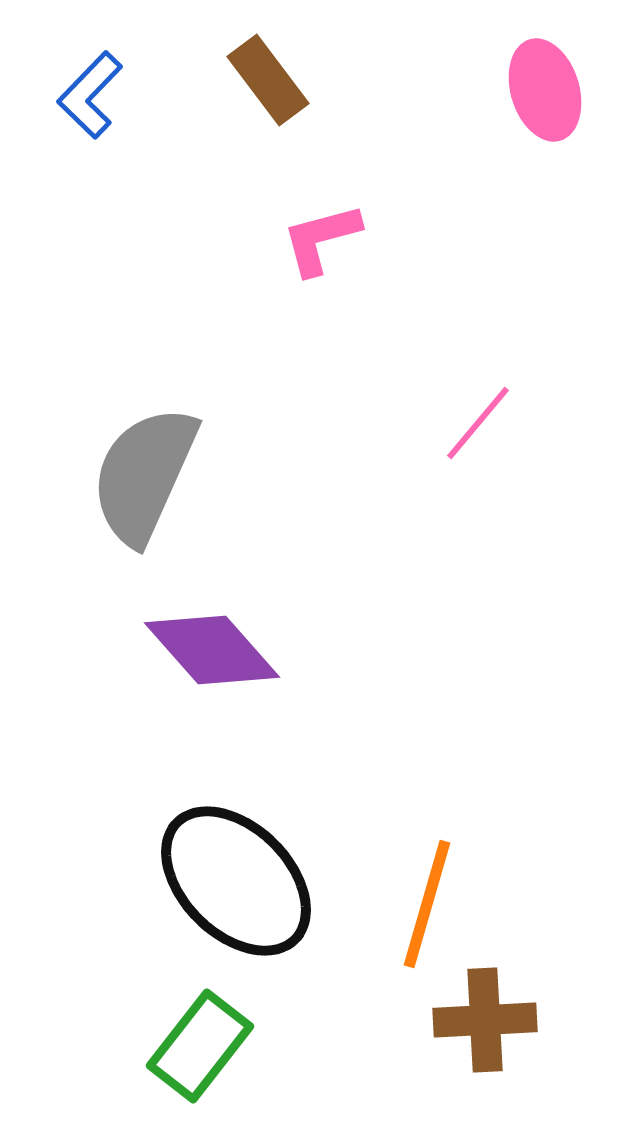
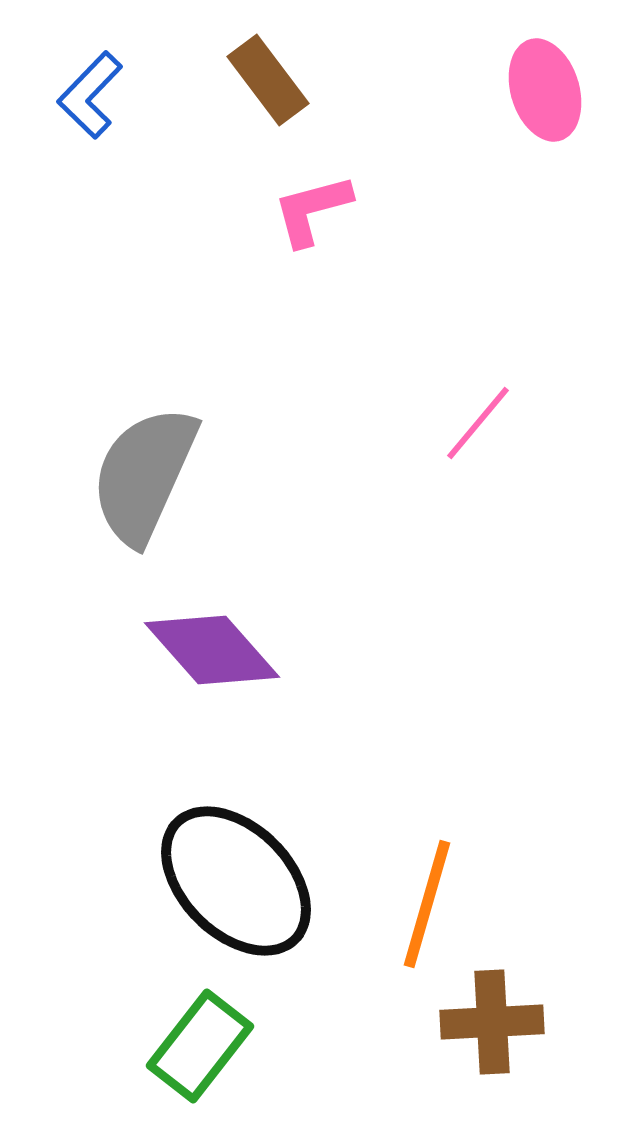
pink L-shape: moved 9 px left, 29 px up
brown cross: moved 7 px right, 2 px down
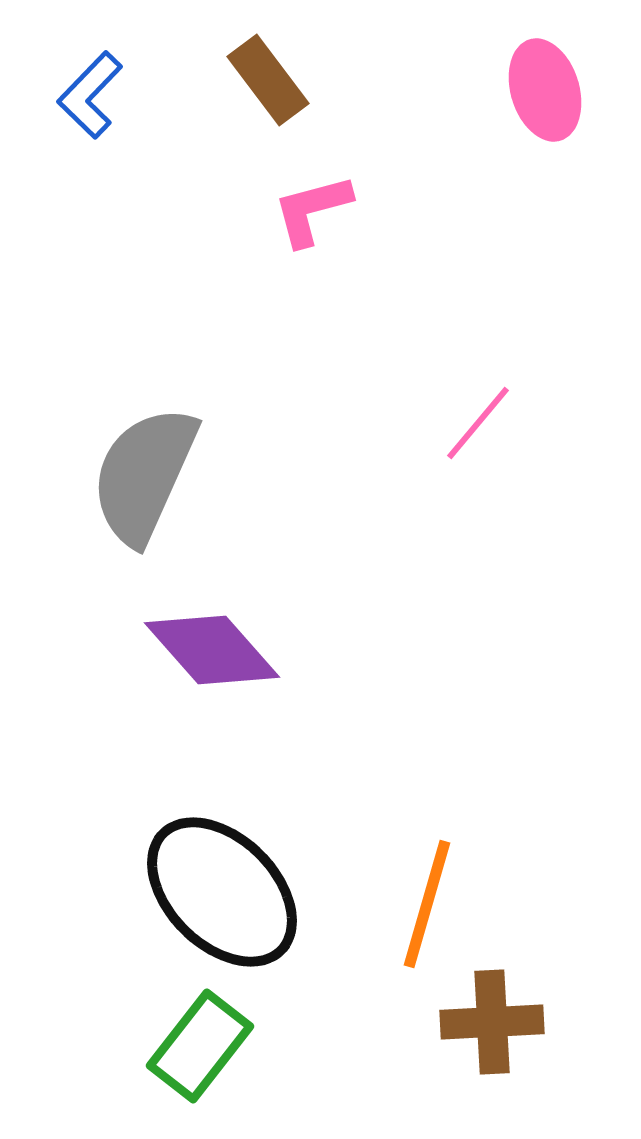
black ellipse: moved 14 px left, 11 px down
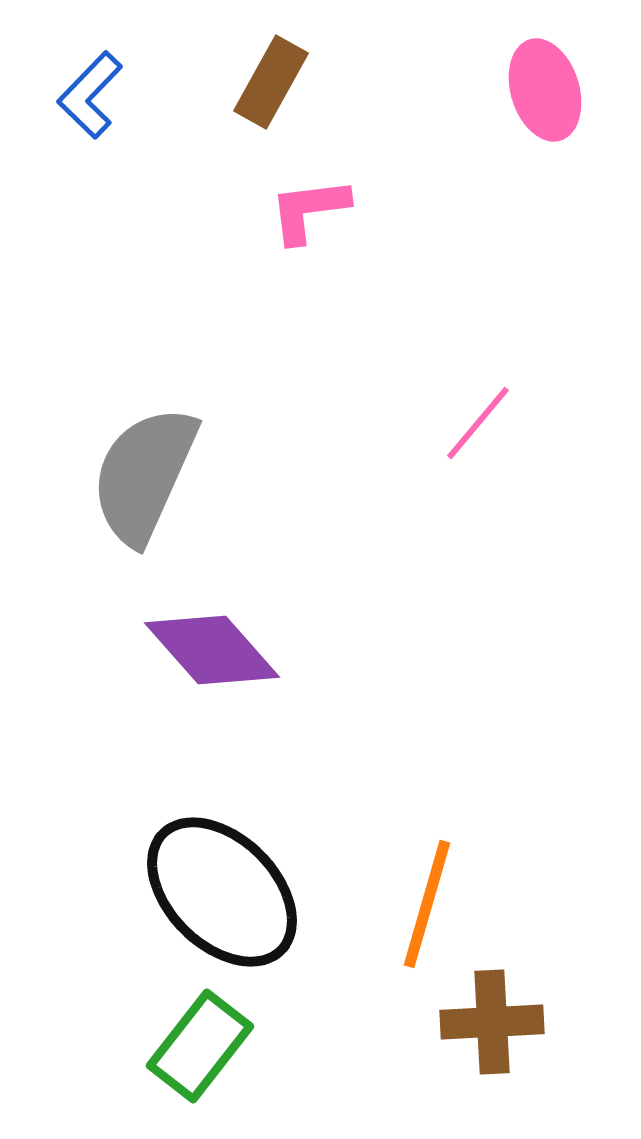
brown rectangle: moved 3 px right, 2 px down; rotated 66 degrees clockwise
pink L-shape: moved 3 px left; rotated 8 degrees clockwise
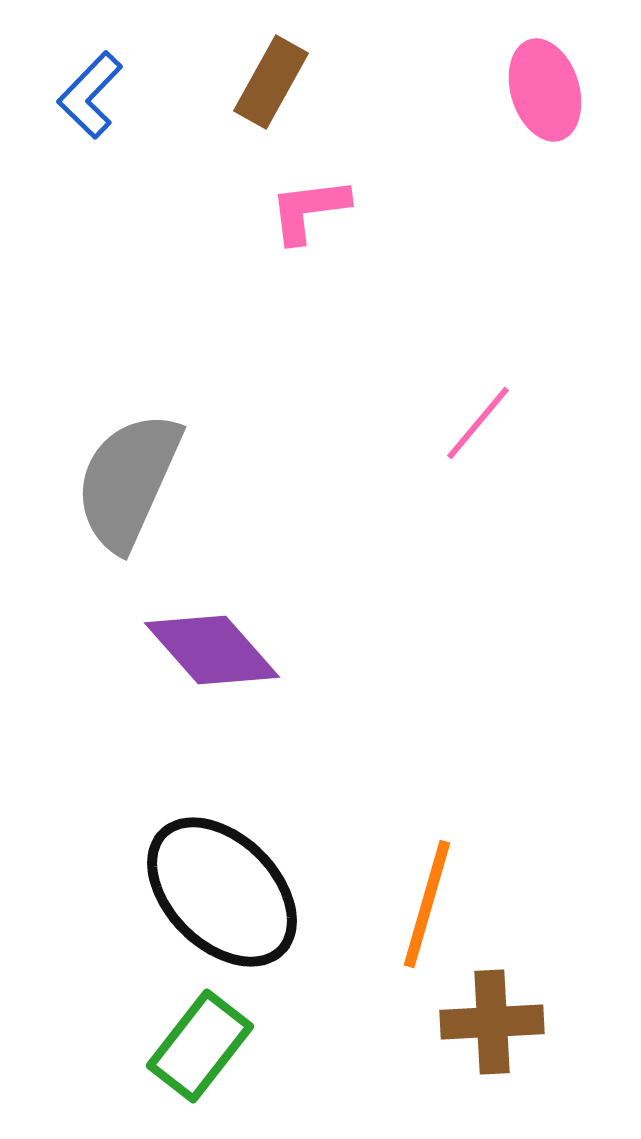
gray semicircle: moved 16 px left, 6 px down
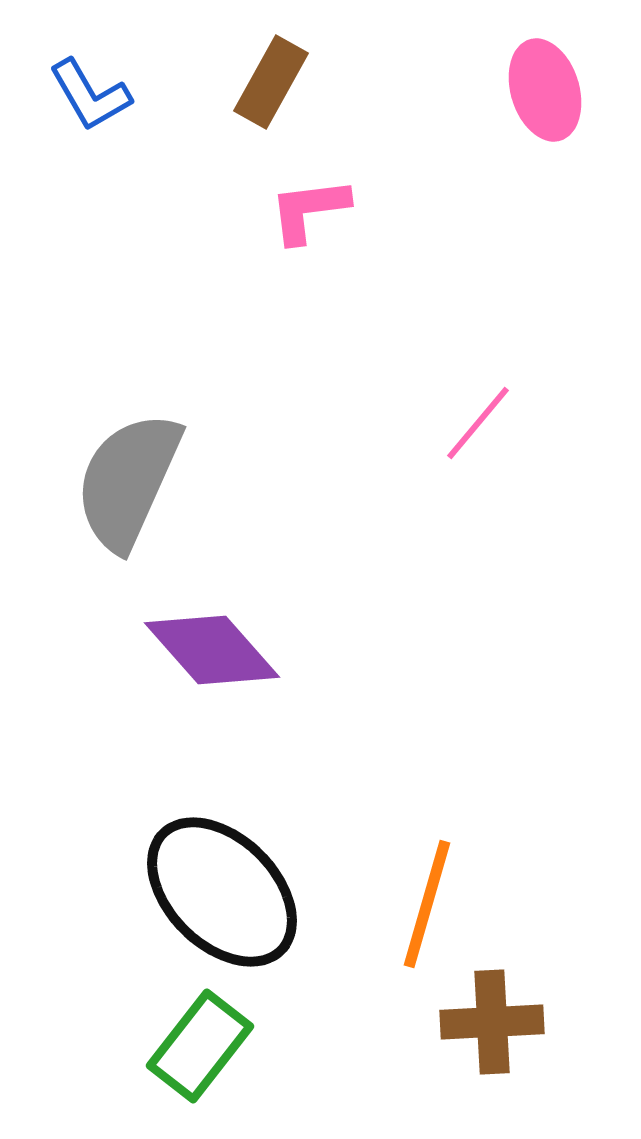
blue L-shape: rotated 74 degrees counterclockwise
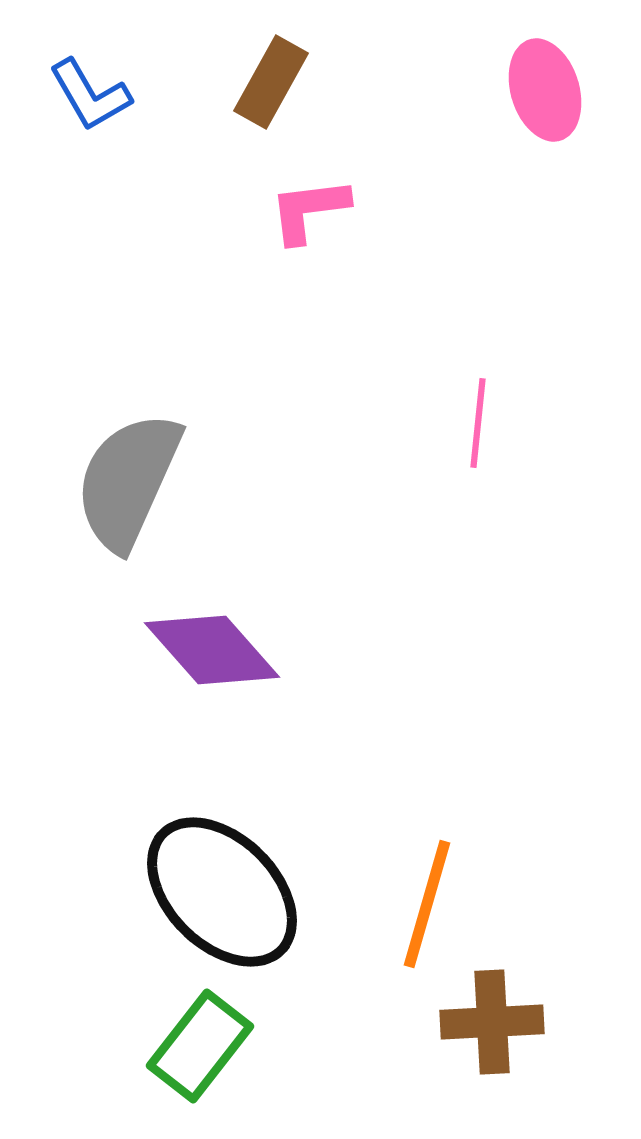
pink line: rotated 34 degrees counterclockwise
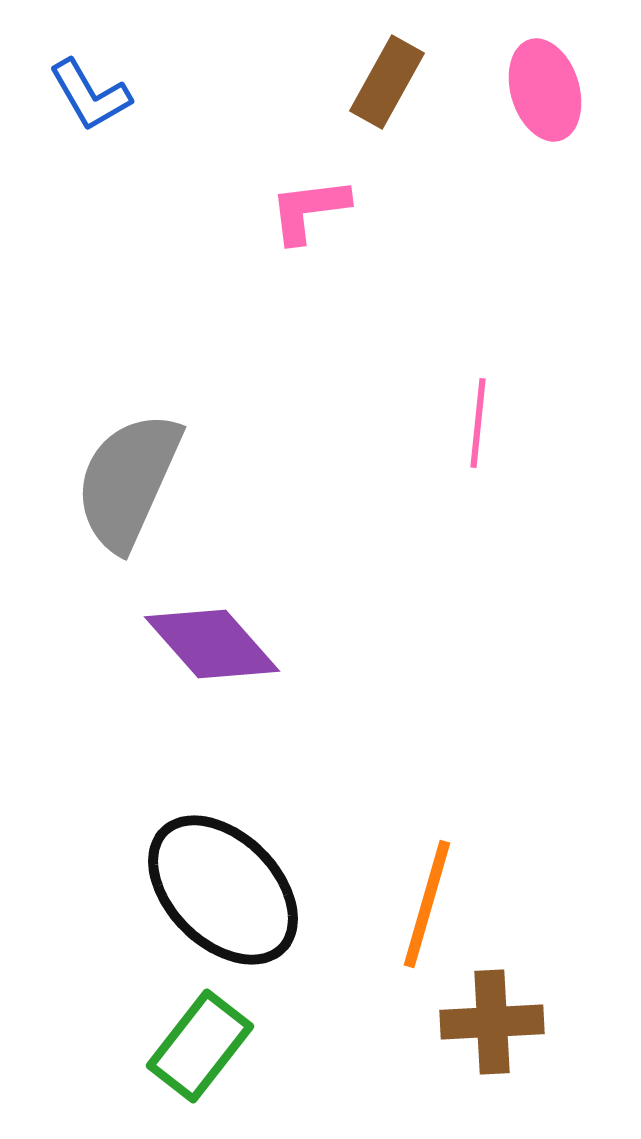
brown rectangle: moved 116 px right
purple diamond: moved 6 px up
black ellipse: moved 1 px right, 2 px up
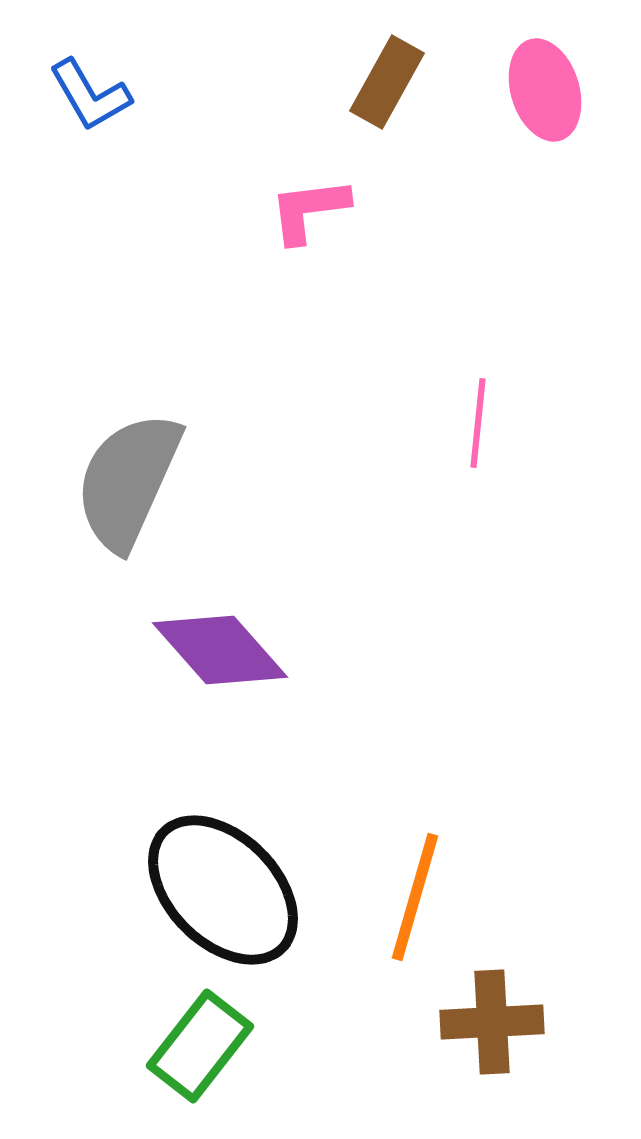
purple diamond: moved 8 px right, 6 px down
orange line: moved 12 px left, 7 px up
